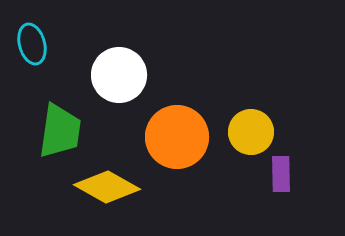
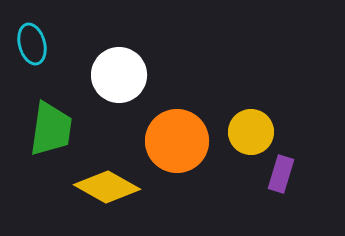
green trapezoid: moved 9 px left, 2 px up
orange circle: moved 4 px down
purple rectangle: rotated 18 degrees clockwise
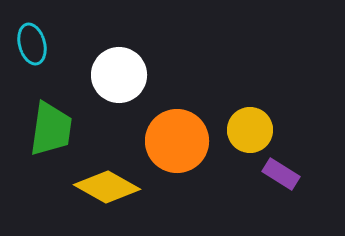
yellow circle: moved 1 px left, 2 px up
purple rectangle: rotated 75 degrees counterclockwise
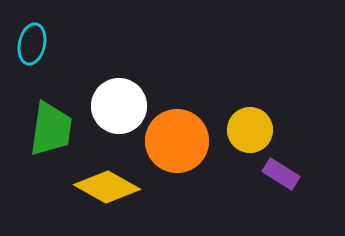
cyan ellipse: rotated 27 degrees clockwise
white circle: moved 31 px down
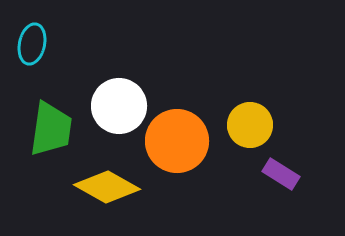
yellow circle: moved 5 px up
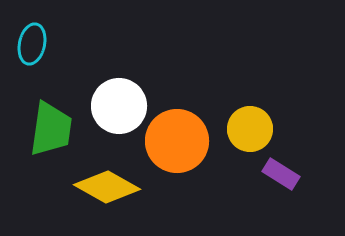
yellow circle: moved 4 px down
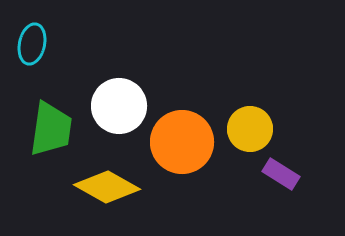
orange circle: moved 5 px right, 1 px down
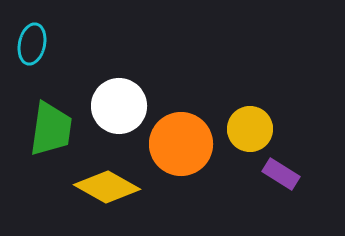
orange circle: moved 1 px left, 2 px down
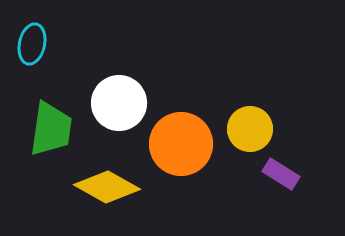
white circle: moved 3 px up
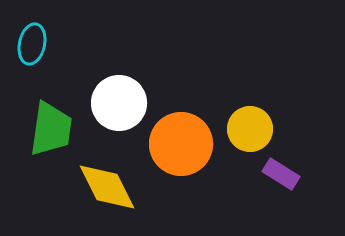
yellow diamond: rotated 34 degrees clockwise
